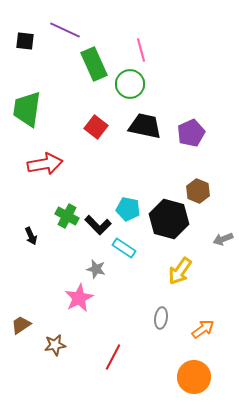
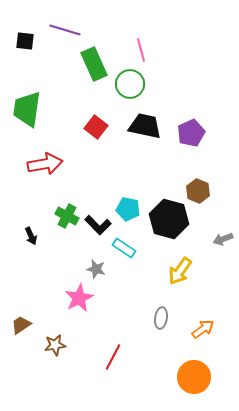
purple line: rotated 8 degrees counterclockwise
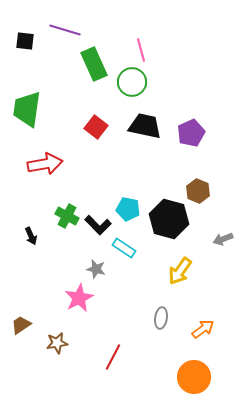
green circle: moved 2 px right, 2 px up
brown star: moved 2 px right, 2 px up
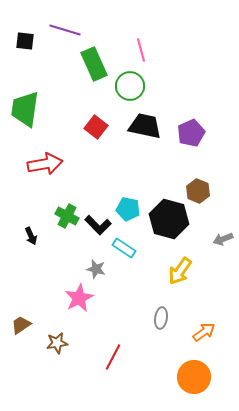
green circle: moved 2 px left, 4 px down
green trapezoid: moved 2 px left
orange arrow: moved 1 px right, 3 px down
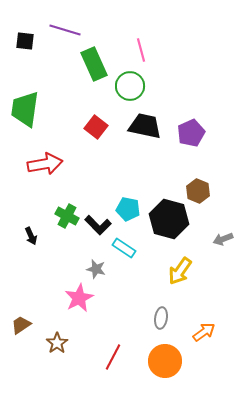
brown star: rotated 25 degrees counterclockwise
orange circle: moved 29 px left, 16 px up
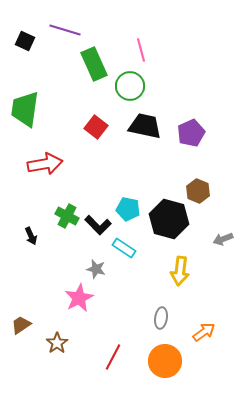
black square: rotated 18 degrees clockwise
yellow arrow: rotated 28 degrees counterclockwise
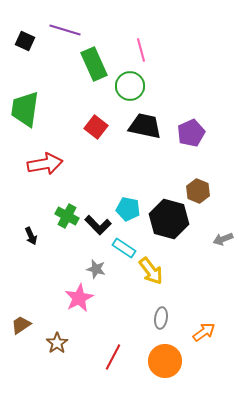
yellow arrow: moved 29 px left; rotated 44 degrees counterclockwise
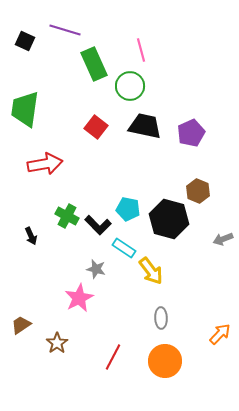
gray ellipse: rotated 10 degrees counterclockwise
orange arrow: moved 16 px right, 2 px down; rotated 10 degrees counterclockwise
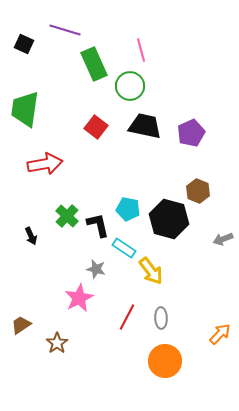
black square: moved 1 px left, 3 px down
green cross: rotated 15 degrees clockwise
black L-shape: rotated 148 degrees counterclockwise
red line: moved 14 px right, 40 px up
